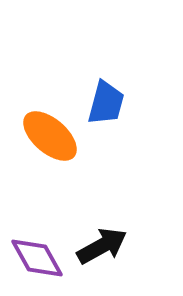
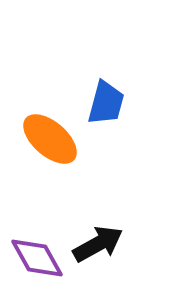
orange ellipse: moved 3 px down
black arrow: moved 4 px left, 2 px up
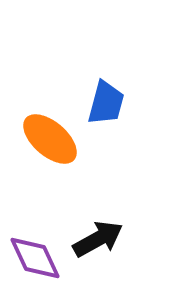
black arrow: moved 5 px up
purple diamond: moved 2 px left; rotated 4 degrees clockwise
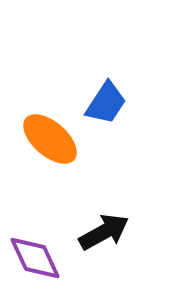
blue trapezoid: rotated 18 degrees clockwise
black arrow: moved 6 px right, 7 px up
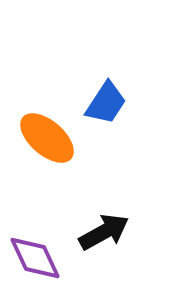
orange ellipse: moved 3 px left, 1 px up
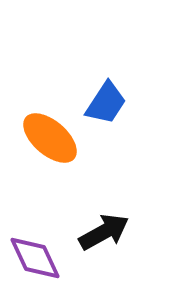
orange ellipse: moved 3 px right
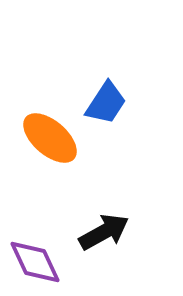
purple diamond: moved 4 px down
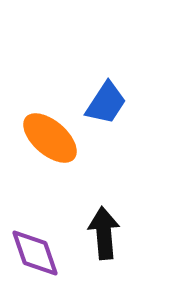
black arrow: moved 1 px down; rotated 66 degrees counterclockwise
purple diamond: moved 9 px up; rotated 6 degrees clockwise
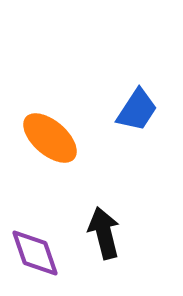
blue trapezoid: moved 31 px right, 7 px down
black arrow: rotated 9 degrees counterclockwise
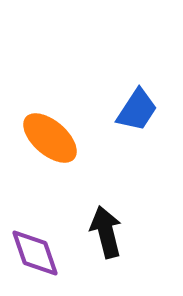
black arrow: moved 2 px right, 1 px up
